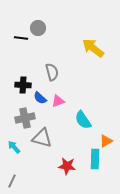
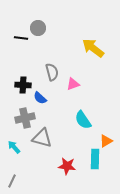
pink triangle: moved 15 px right, 17 px up
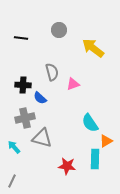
gray circle: moved 21 px right, 2 px down
cyan semicircle: moved 7 px right, 3 px down
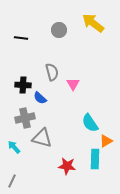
yellow arrow: moved 25 px up
pink triangle: rotated 40 degrees counterclockwise
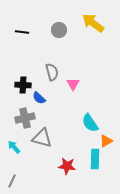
black line: moved 1 px right, 6 px up
blue semicircle: moved 1 px left
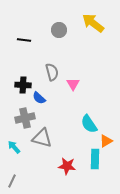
black line: moved 2 px right, 8 px down
cyan semicircle: moved 1 px left, 1 px down
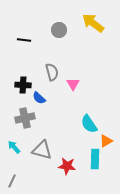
gray triangle: moved 12 px down
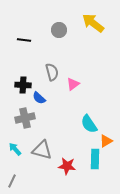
pink triangle: rotated 24 degrees clockwise
cyan arrow: moved 1 px right, 2 px down
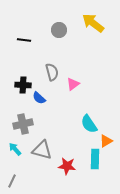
gray cross: moved 2 px left, 6 px down
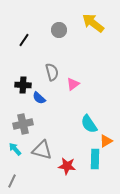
black line: rotated 64 degrees counterclockwise
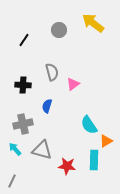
blue semicircle: moved 8 px right, 8 px down; rotated 64 degrees clockwise
cyan semicircle: moved 1 px down
cyan rectangle: moved 1 px left, 1 px down
